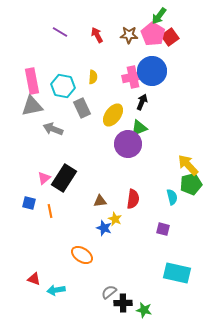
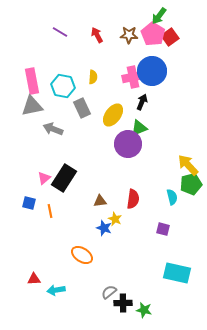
red triangle: rotated 24 degrees counterclockwise
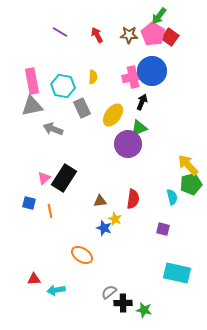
red square: rotated 18 degrees counterclockwise
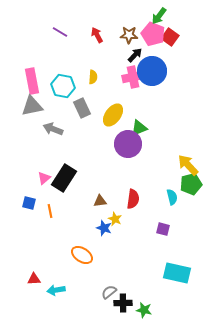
pink pentagon: rotated 10 degrees counterclockwise
black arrow: moved 7 px left, 47 px up; rotated 21 degrees clockwise
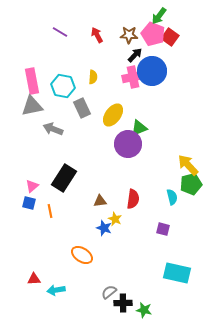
pink triangle: moved 12 px left, 8 px down
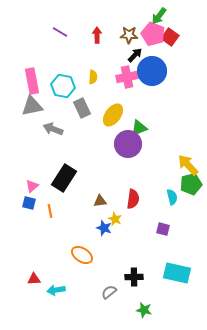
red arrow: rotated 28 degrees clockwise
pink cross: moved 6 px left
black cross: moved 11 px right, 26 px up
